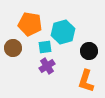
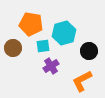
orange pentagon: moved 1 px right
cyan hexagon: moved 1 px right, 1 px down
cyan square: moved 2 px left, 1 px up
purple cross: moved 4 px right
orange L-shape: moved 4 px left; rotated 45 degrees clockwise
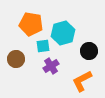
cyan hexagon: moved 1 px left
brown circle: moved 3 px right, 11 px down
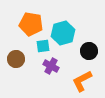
purple cross: rotated 28 degrees counterclockwise
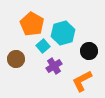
orange pentagon: moved 1 px right; rotated 20 degrees clockwise
cyan square: rotated 32 degrees counterclockwise
purple cross: moved 3 px right; rotated 28 degrees clockwise
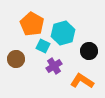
cyan square: rotated 24 degrees counterclockwise
orange L-shape: rotated 60 degrees clockwise
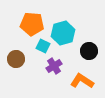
orange pentagon: rotated 25 degrees counterclockwise
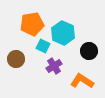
orange pentagon: rotated 15 degrees counterclockwise
cyan hexagon: rotated 20 degrees counterclockwise
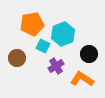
cyan hexagon: moved 1 px down; rotated 15 degrees clockwise
black circle: moved 3 px down
brown circle: moved 1 px right, 1 px up
purple cross: moved 2 px right
orange L-shape: moved 2 px up
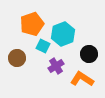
orange pentagon: rotated 10 degrees counterclockwise
